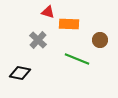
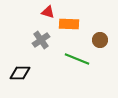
gray cross: moved 3 px right; rotated 12 degrees clockwise
black diamond: rotated 10 degrees counterclockwise
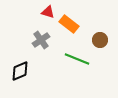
orange rectangle: rotated 36 degrees clockwise
black diamond: moved 2 px up; rotated 25 degrees counterclockwise
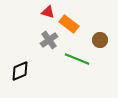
gray cross: moved 8 px right
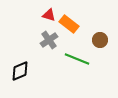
red triangle: moved 1 px right, 3 px down
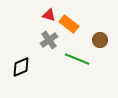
black diamond: moved 1 px right, 4 px up
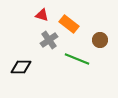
red triangle: moved 7 px left
black diamond: rotated 25 degrees clockwise
